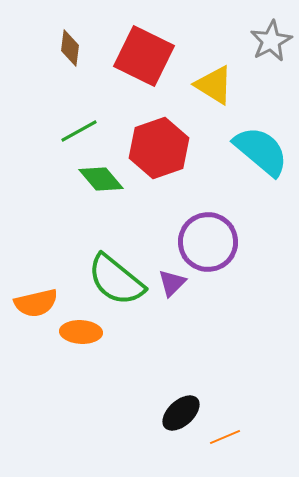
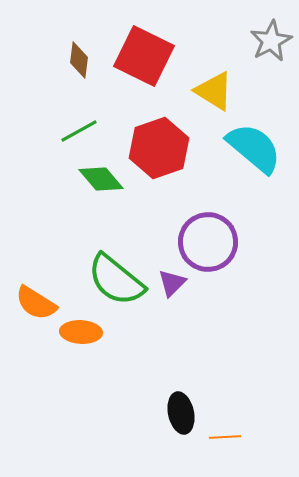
brown diamond: moved 9 px right, 12 px down
yellow triangle: moved 6 px down
cyan semicircle: moved 7 px left, 3 px up
orange semicircle: rotated 45 degrees clockwise
black ellipse: rotated 60 degrees counterclockwise
orange line: rotated 20 degrees clockwise
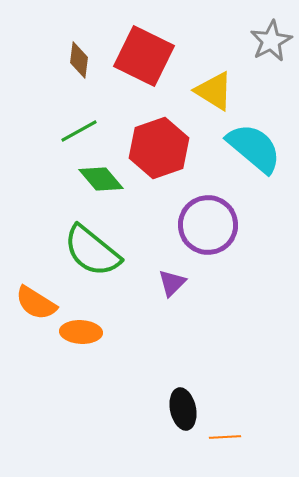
purple circle: moved 17 px up
green semicircle: moved 24 px left, 29 px up
black ellipse: moved 2 px right, 4 px up
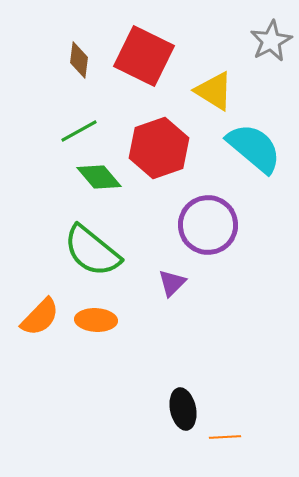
green diamond: moved 2 px left, 2 px up
orange semicircle: moved 4 px right, 14 px down; rotated 78 degrees counterclockwise
orange ellipse: moved 15 px right, 12 px up
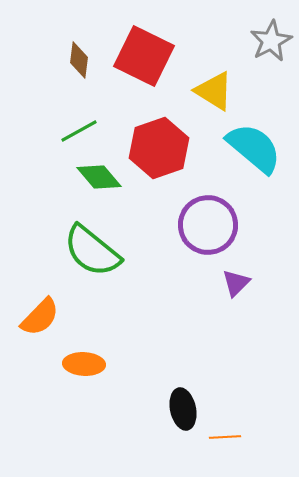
purple triangle: moved 64 px right
orange ellipse: moved 12 px left, 44 px down
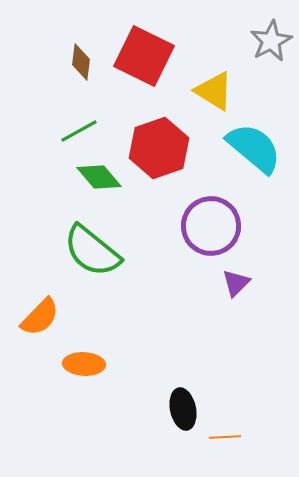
brown diamond: moved 2 px right, 2 px down
purple circle: moved 3 px right, 1 px down
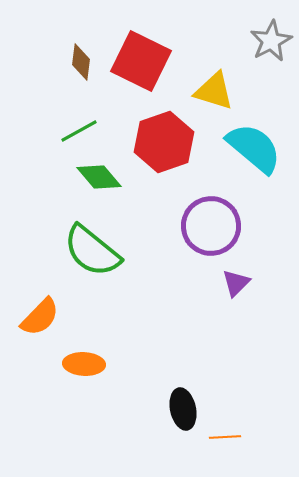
red square: moved 3 px left, 5 px down
yellow triangle: rotated 15 degrees counterclockwise
red hexagon: moved 5 px right, 6 px up
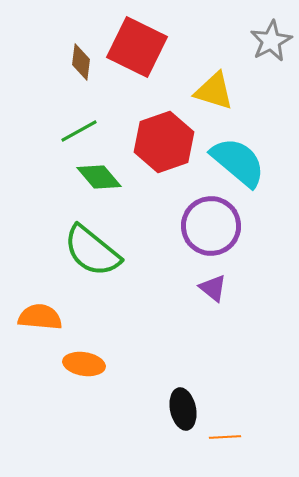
red square: moved 4 px left, 14 px up
cyan semicircle: moved 16 px left, 14 px down
purple triangle: moved 23 px left, 5 px down; rotated 36 degrees counterclockwise
orange semicircle: rotated 129 degrees counterclockwise
orange ellipse: rotated 6 degrees clockwise
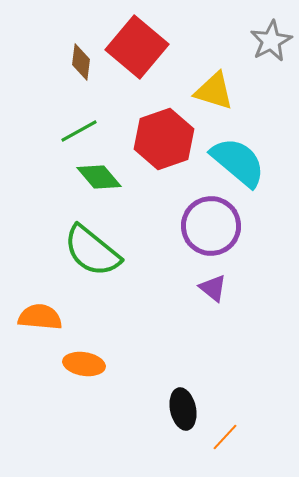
red square: rotated 14 degrees clockwise
red hexagon: moved 3 px up
orange line: rotated 44 degrees counterclockwise
